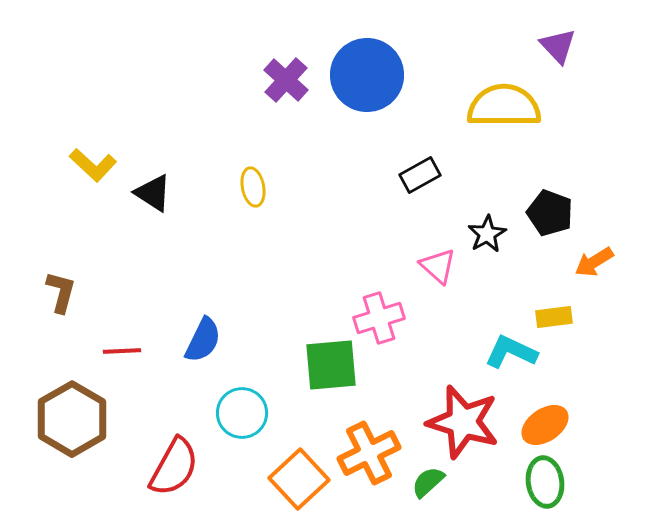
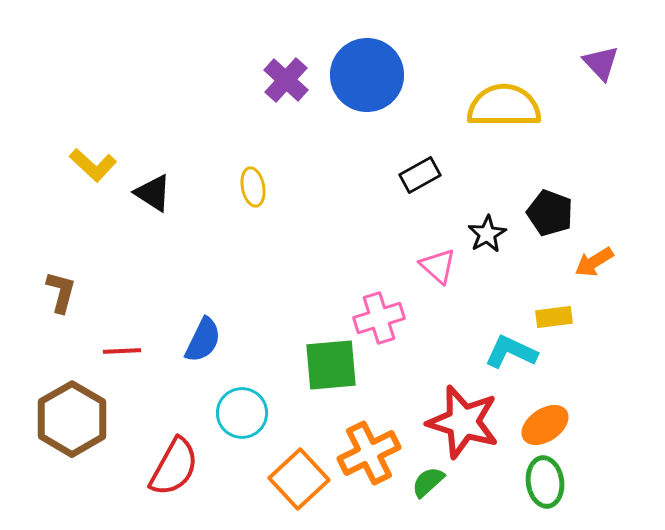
purple triangle: moved 43 px right, 17 px down
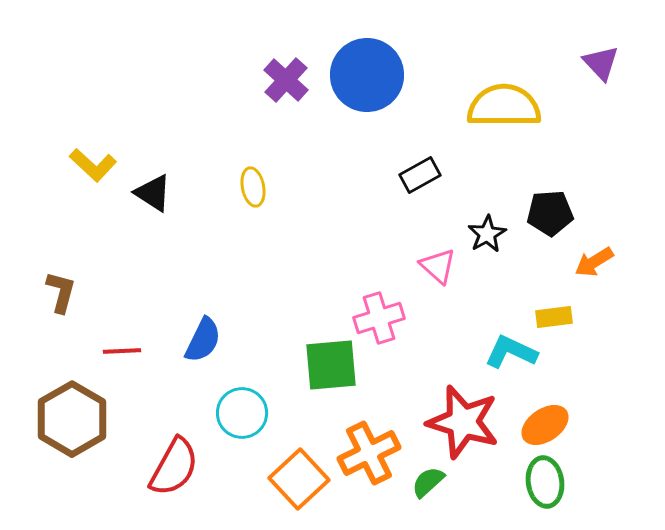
black pentagon: rotated 24 degrees counterclockwise
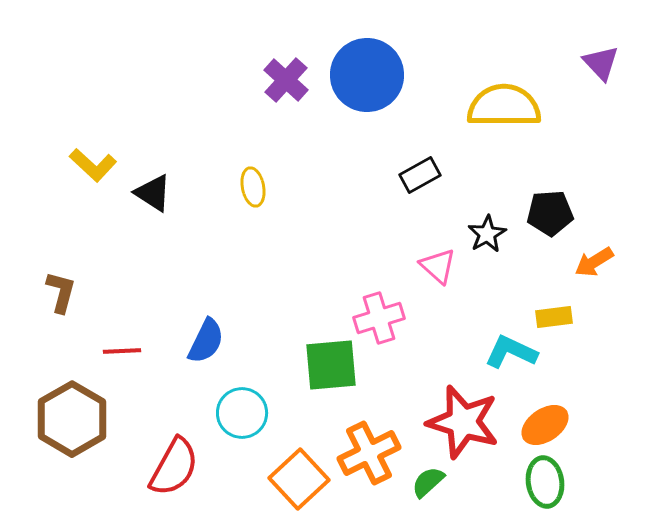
blue semicircle: moved 3 px right, 1 px down
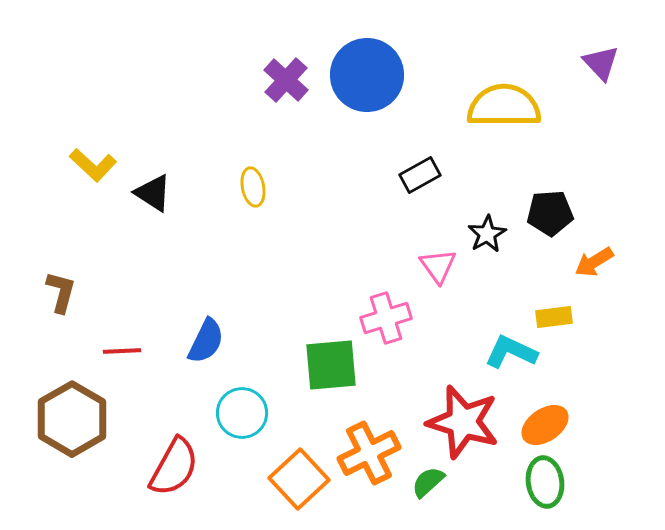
pink triangle: rotated 12 degrees clockwise
pink cross: moved 7 px right
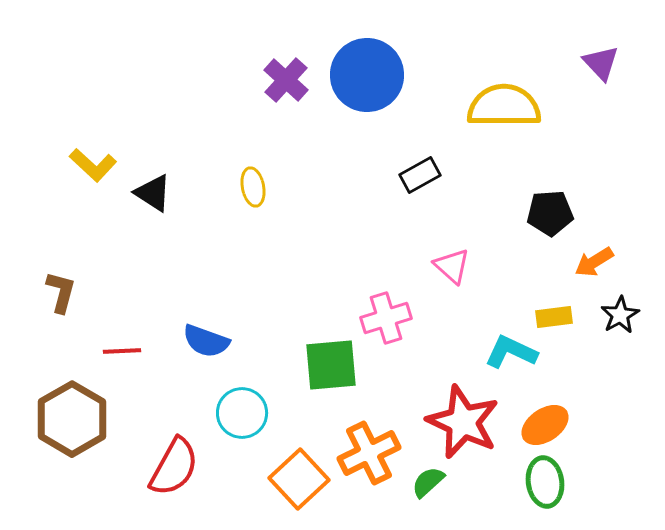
black star: moved 133 px right, 81 px down
pink triangle: moved 14 px right; rotated 12 degrees counterclockwise
blue semicircle: rotated 84 degrees clockwise
red star: rotated 8 degrees clockwise
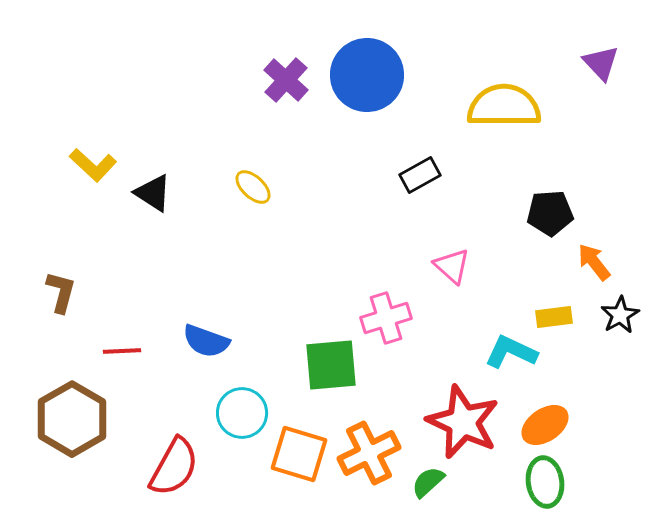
yellow ellipse: rotated 36 degrees counterclockwise
orange arrow: rotated 84 degrees clockwise
orange square: moved 25 px up; rotated 30 degrees counterclockwise
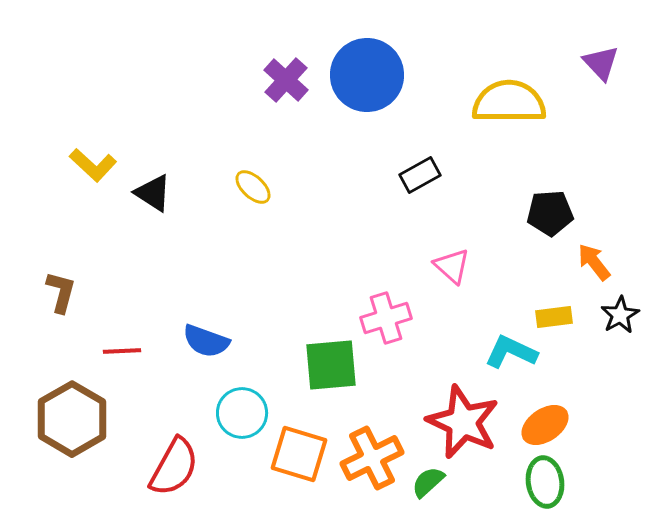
yellow semicircle: moved 5 px right, 4 px up
orange cross: moved 3 px right, 5 px down
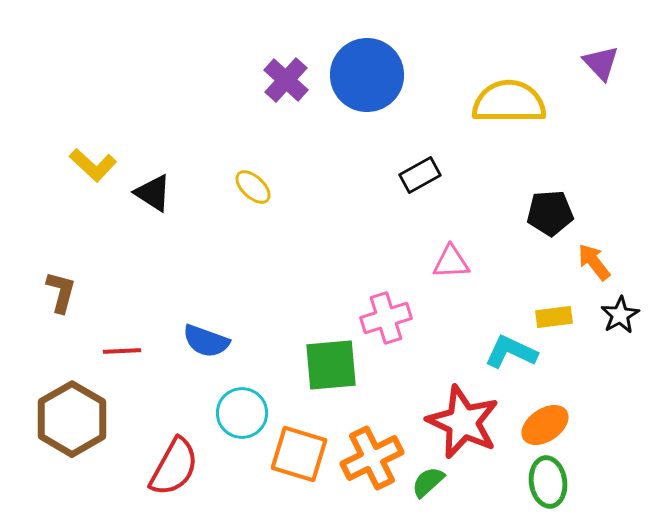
pink triangle: moved 1 px left, 4 px up; rotated 45 degrees counterclockwise
green ellipse: moved 3 px right
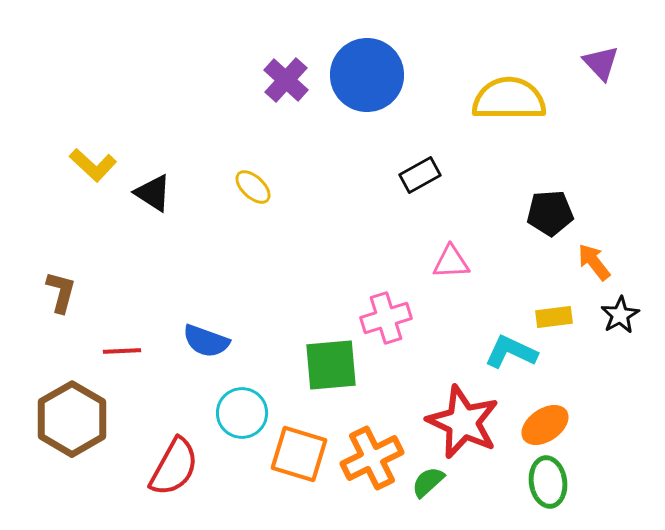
yellow semicircle: moved 3 px up
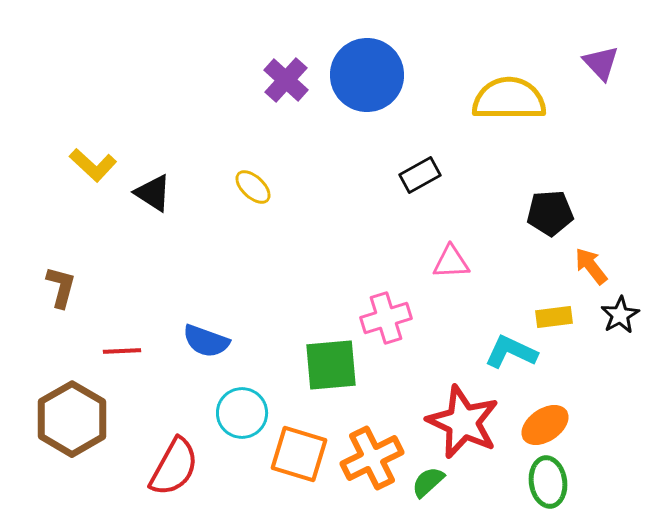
orange arrow: moved 3 px left, 4 px down
brown L-shape: moved 5 px up
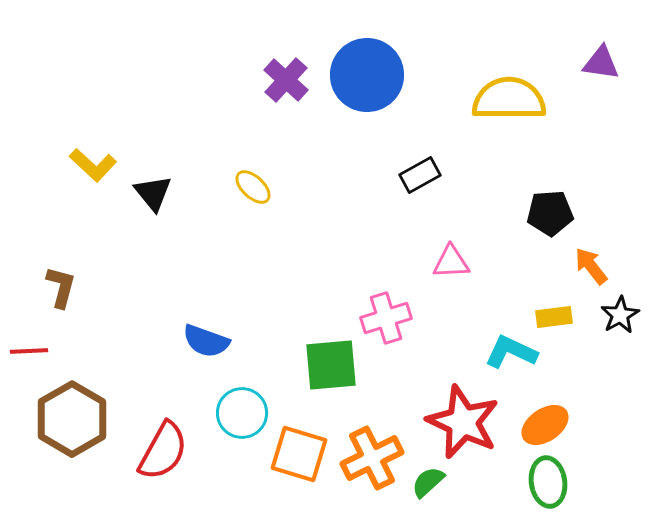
purple triangle: rotated 39 degrees counterclockwise
black triangle: rotated 18 degrees clockwise
red line: moved 93 px left
red semicircle: moved 11 px left, 16 px up
